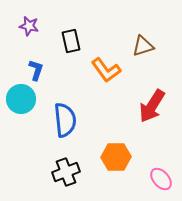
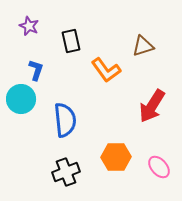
purple star: rotated 12 degrees clockwise
pink ellipse: moved 2 px left, 12 px up
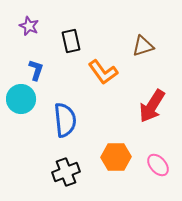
orange L-shape: moved 3 px left, 2 px down
pink ellipse: moved 1 px left, 2 px up
